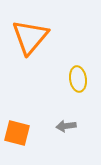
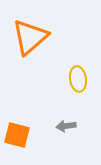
orange triangle: rotated 9 degrees clockwise
orange square: moved 2 px down
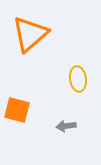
orange triangle: moved 3 px up
orange square: moved 25 px up
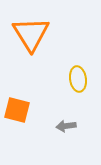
orange triangle: moved 1 px right; rotated 21 degrees counterclockwise
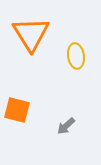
yellow ellipse: moved 2 px left, 23 px up
gray arrow: rotated 36 degrees counterclockwise
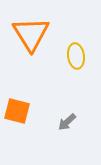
orange square: moved 1 px down
gray arrow: moved 1 px right, 4 px up
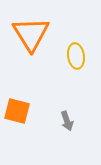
gray arrow: moved 1 px up; rotated 66 degrees counterclockwise
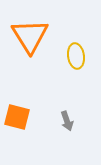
orange triangle: moved 1 px left, 2 px down
orange square: moved 6 px down
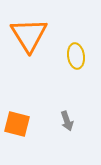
orange triangle: moved 1 px left, 1 px up
orange square: moved 7 px down
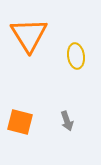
orange square: moved 3 px right, 2 px up
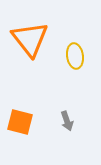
orange triangle: moved 1 px right, 4 px down; rotated 6 degrees counterclockwise
yellow ellipse: moved 1 px left
